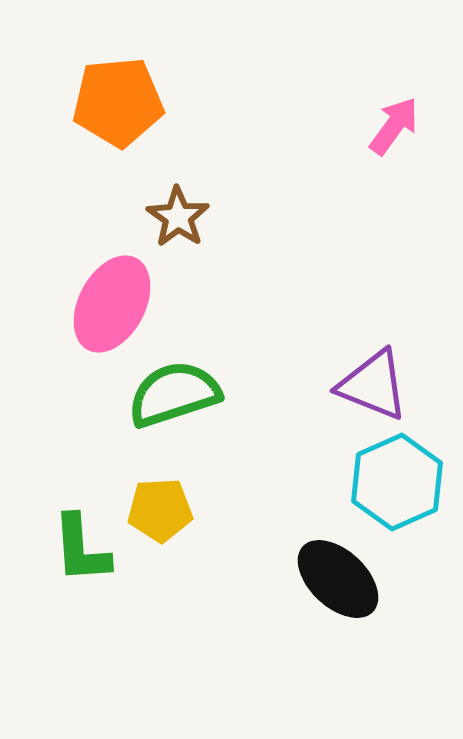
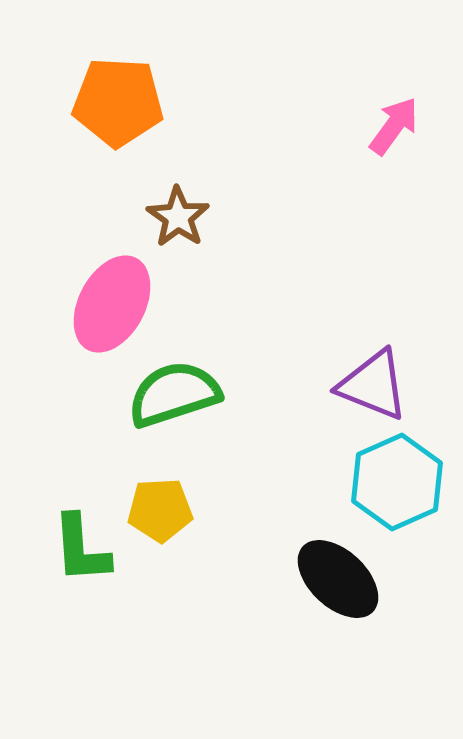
orange pentagon: rotated 8 degrees clockwise
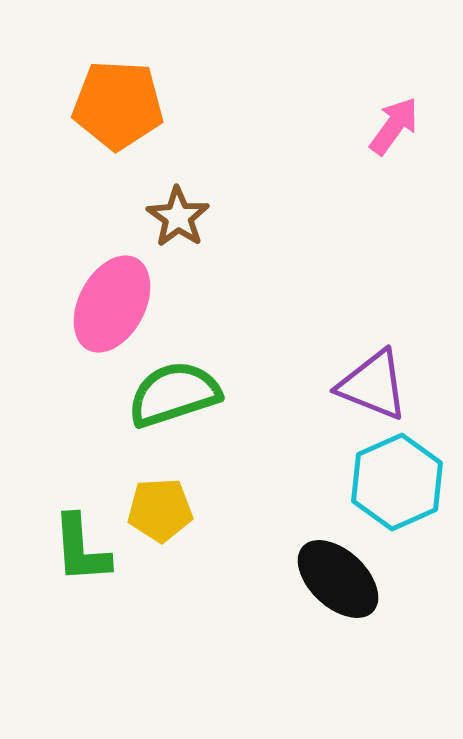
orange pentagon: moved 3 px down
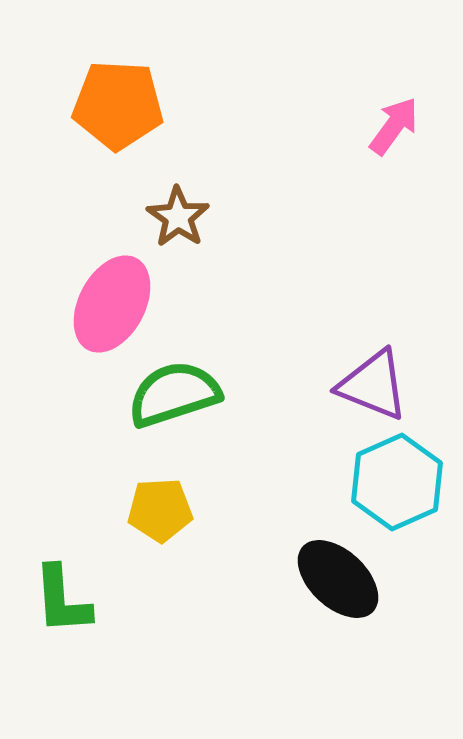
green L-shape: moved 19 px left, 51 px down
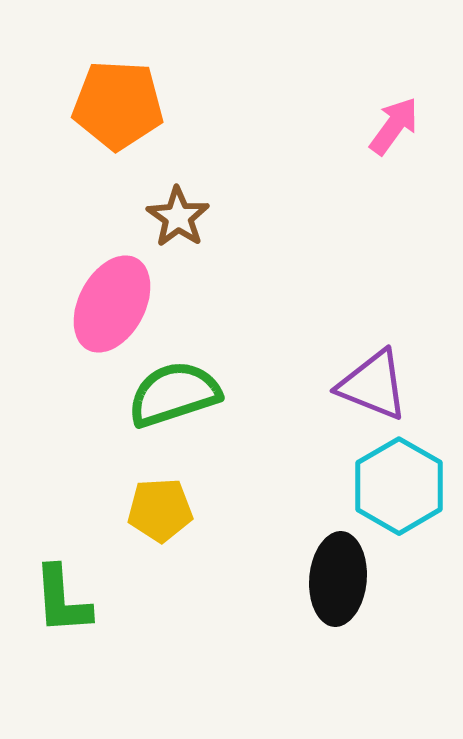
cyan hexagon: moved 2 px right, 4 px down; rotated 6 degrees counterclockwise
black ellipse: rotated 52 degrees clockwise
